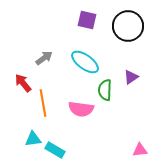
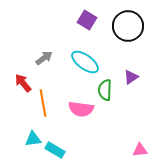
purple square: rotated 18 degrees clockwise
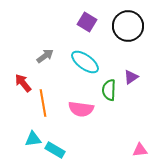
purple square: moved 2 px down
gray arrow: moved 1 px right, 2 px up
green semicircle: moved 4 px right
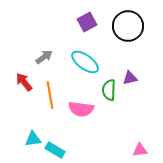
purple square: rotated 30 degrees clockwise
gray arrow: moved 1 px left, 1 px down
purple triangle: moved 1 px left, 1 px down; rotated 21 degrees clockwise
red arrow: moved 1 px right, 1 px up
orange line: moved 7 px right, 8 px up
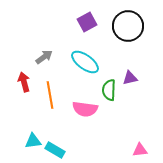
red arrow: rotated 24 degrees clockwise
pink semicircle: moved 4 px right
cyan triangle: moved 2 px down
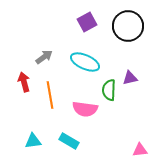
cyan ellipse: rotated 12 degrees counterclockwise
cyan rectangle: moved 14 px right, 9 px up
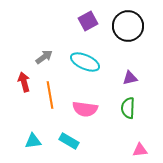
purple square: moved 1 px right, 1 px up
green semicircle: moved 19 px right, 18 px down
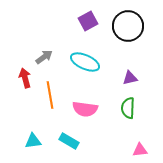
red arrow: moved 1 px right, 4 px up
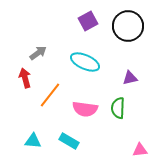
gray arrow: moved 6 px left, 4 px up
orange line: rotated 48 degrees clockwise
green semicircle: moved 10 px left
cyan triangle: rotated 12 degrees clockwise
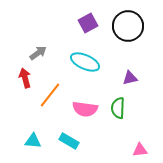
purple square: moved 2 px down
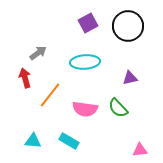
cyan ellipse: rotated 28 degrees counterclockwise
green semicircle: rotated 45 degrees counterclockwise
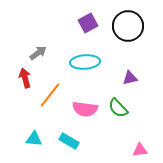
cyan triangle: moved 1 px right, 2 px up
